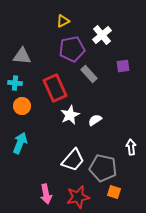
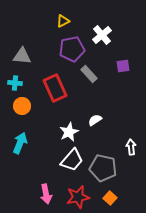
white star: moved 1 px left, 17 px down
white trapezoid: moved 1 px left
orange square: moved 4 px left, 6 px down; rotated 24 degrees clockwise
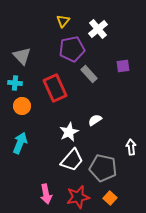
yellow triangle: rotated 24 degrees counterclockwise
white cross: moved 4 px left, 6 px up
gray triangle: rotated 42 degrees clockwise
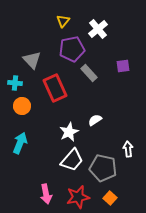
gray triangle: moved 10 px right, 4 px down
gray rectangle: moved 1 px up
white arrow: moved 3 px left, 2 px down
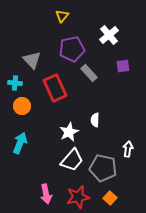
yellow triangle: moved 1 px left, 5 px up
white cross: moved 11 px right, 6 px down
white semicircle: rotated 56 degrees counterclockwise
white arrow: rotated 14 degrees clockwise
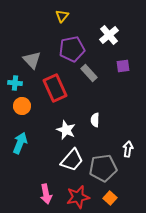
white star: moved 3 px left, 2 px up; rotated 24 degrees counterclockwise
gray pentagon: rotated 20 degrees counterclockwise
